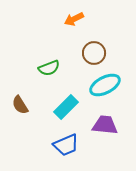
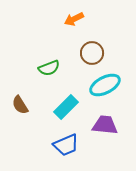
brown circle: moved 2 px left
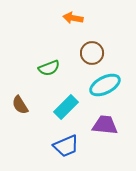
orange arrow: moved 1 px left, 1 px up; rotated 36 degrees clockwise
blue trapezoid: moved 1 px down
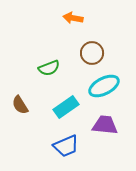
cyan ellipse: moved 1 px left, 1 px down
cyan rectangle: rotated 10 degrees clockwise
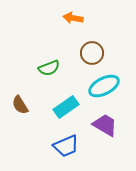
purple trapezoid: rotated 24 degrees clockwise
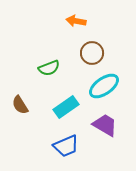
orange arrow: moved 3 px right, 3 px down
cyan ellipse: rotated 8 degrees counterclockwise
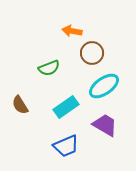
orange arrow: moved 4 px left, 10 px down
